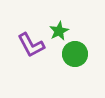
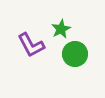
green star: moved 2 px right, 2 px up
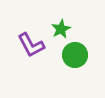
green circle: moved 1 px down
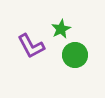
purple L-shape: moved 1 px down
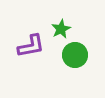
purple L-shape: rotated 72 degrees counterclockwise
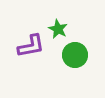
green star: moved 3 px left; rotated 18 degrees counterclockwise
